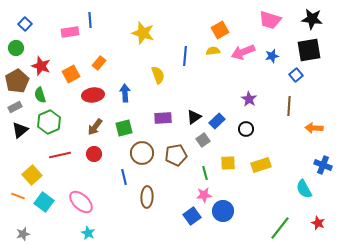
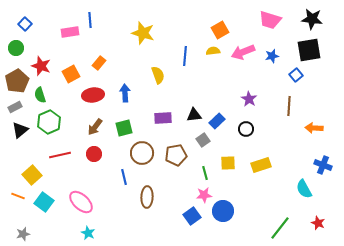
black triangle at (194, 117): moved 2 px up; rotated 28 degrees clockwise
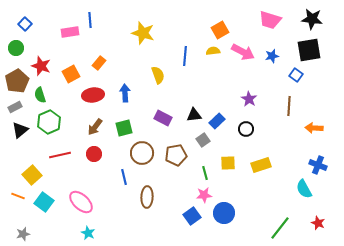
pink arrow at (243, 52): rotated 130 degrees counterclockwise
blue square at (296, 75): rotated 16 degrees counterclockwise
purple rectangle at (163, 118): rotated 30 degrees clockwise
blue cross at (323, 165): moved 5 px left
blue circle at (223, 211): moved 1 px right, 2 px down
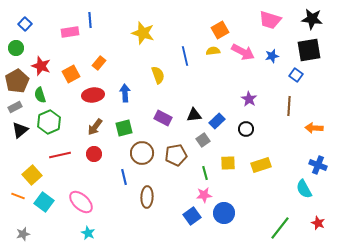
blue line at (185, 56): rotated 18 degrees counterclockwise
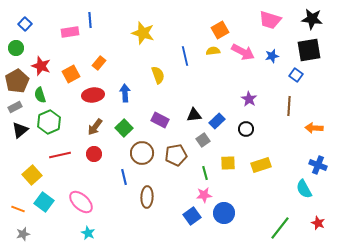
purple rectangle at (163, 118): moved 3 px left, 2 px down
green square at (124, 128): rotated 30 degrees counterclockwise
orange line at (18, 196): moved 13 px down
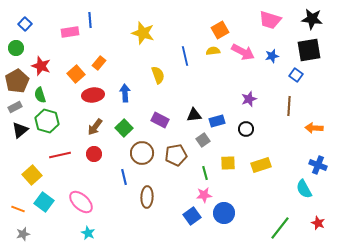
orange square at (71, 74): moved 5 px right; rotated 12 degrees counterclockwise
purple star at (249, 99): rotated 21 degrees clockwise
blue rectangle at (217, 121): rotated 28 degrees clockwise
green hexagon at (49, 122): moved 2 px left, 1 px up; rotated 20 degrees counterclockwise
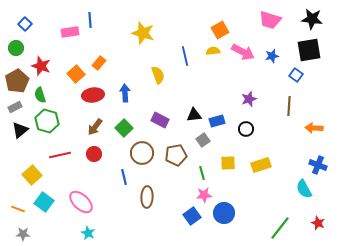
green line at (205, 173): moved 3 px left
gray star at (23, 234): rotated 16 degrees clockwise
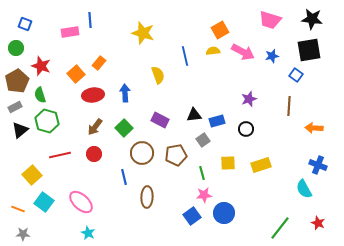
blue square at (25, 24): rotated 24 degrees counterclockwise
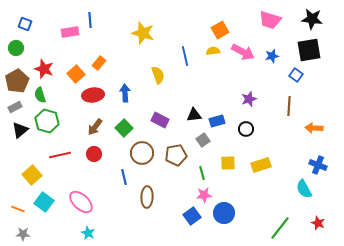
red star at (41, 66): moved 3 px right, 3 px down
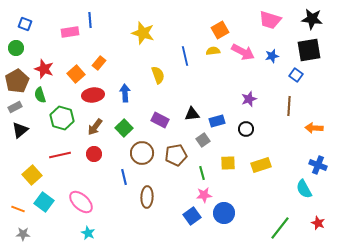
black triangle at (194, 115): moved 2 px left, 1 px up
green hexagon at (47, 121): moved 15 px right, 3 px up
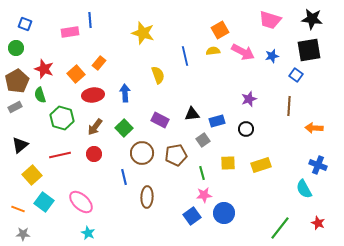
black triangle at (20, 130): moved 15 px down
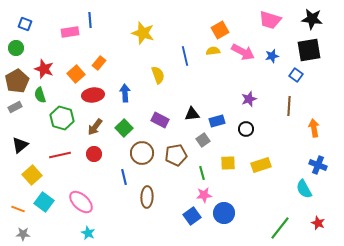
orange arrow at (314, 128): rotated 78 degrees clockwise
